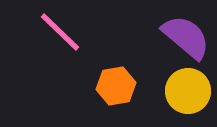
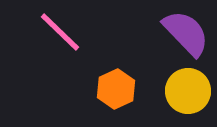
purple semicircle: moved 4 px up; rotated 6 degrees clockwise
orange hexagon: moved 3 px down; rotated 15 degrees counterclockwise
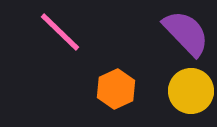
yellow circle: moved 3 px right
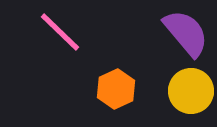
purple semicircle: rotated 4 degrees clockwise
